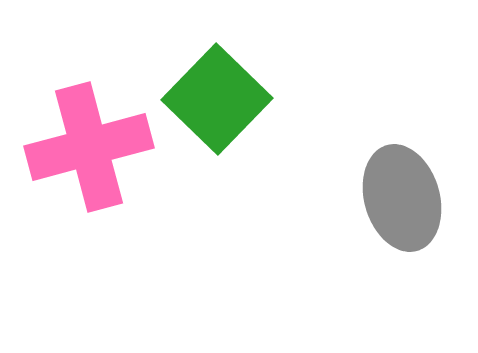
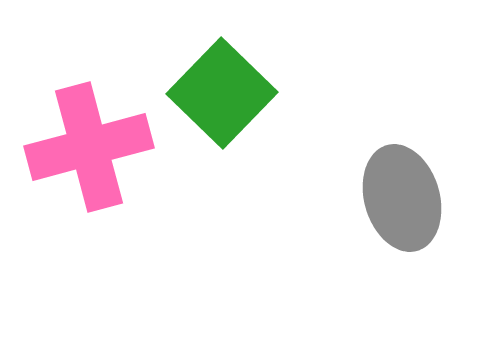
green square: moved 5 px right, 6 px up
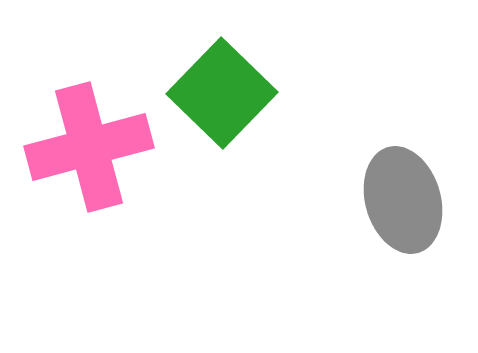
gray ellipse: moved 1 px right, 2 px down
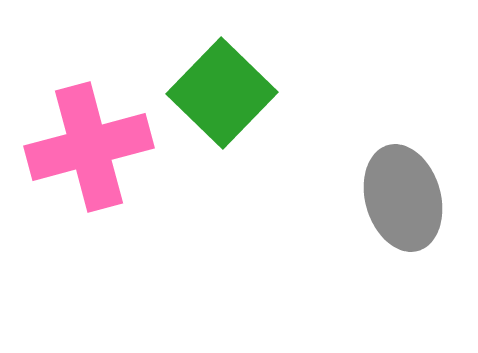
gray ellipse: moved 2 px up
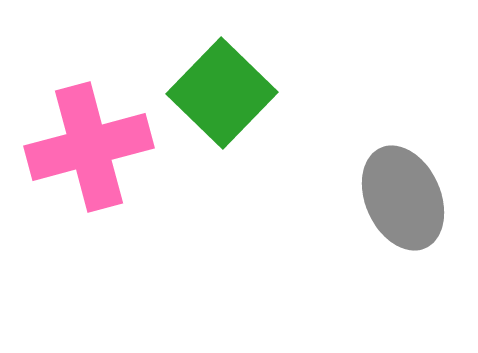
gray ellipse: rotated 8 degrees counterclockwise
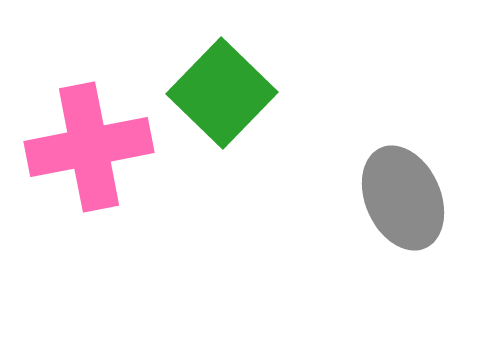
pink cross: rotated 4 degrees clockwise
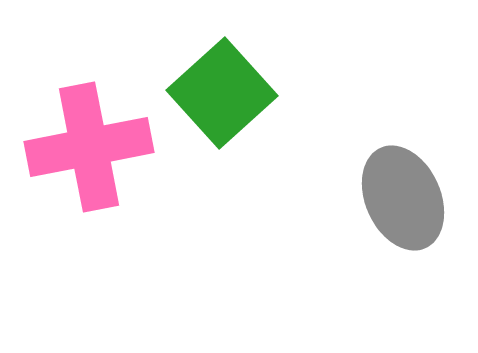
green square: rotated 4 degrees clockwise
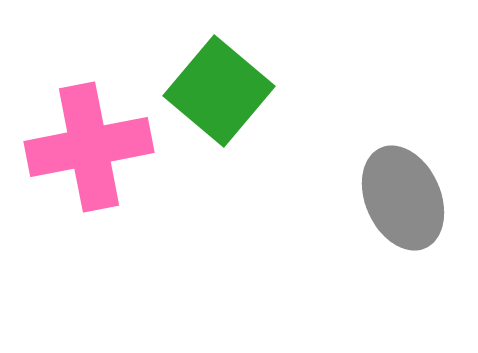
green square: moved 3 px left, 2 px up; rotated 8 degrees counterclockwise
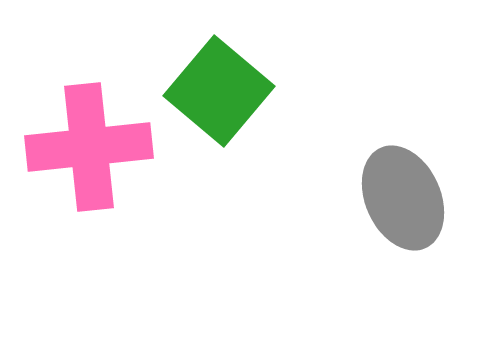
pink cross: rotated 5 degrees clockwise
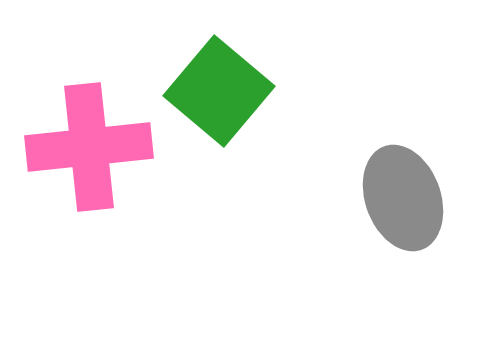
gray ellipse: rotated 4 degrees clockwise
